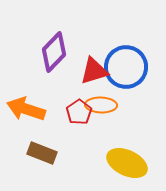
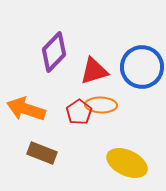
blue circle: moved 16 px right
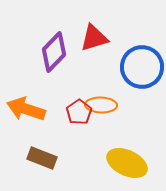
red triangle: moved 33 px up
brown rectangle: moved 5 px down
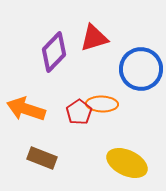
blue circle: moved 1 px left, 2 px down
orange ellipse: moved 1 px right, 1 px up
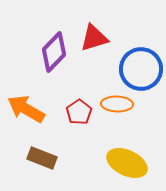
orange ellipse: moved 15 px right
orange arrow: rotated 12 degrees clockwise
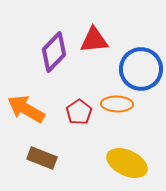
red triangle: moved 2 px down; rotated 12 degrees clockwise
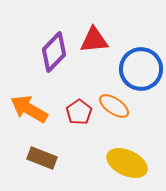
orange ellipse: moved 3 px left, 2 px down; rotated 32 degrees clockwise
orange arrow: moved 3 px right
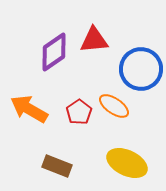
purple diamond: rotated 12 degrees clockwise
brown rectangle: moved 15 px right, 8 px down
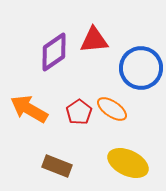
blue circle: moved 1 px up
orange ellipse: moved 2 px left, 3 px down
yellow ellipse: moved 1 px right
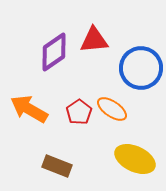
yellow ellipse: moved 7 px right, 4 px up
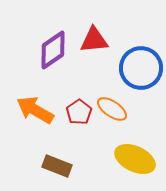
purple diamond: moved 1 px left, 2 px up
orange arrow: moved 6 px right, 1 px down
